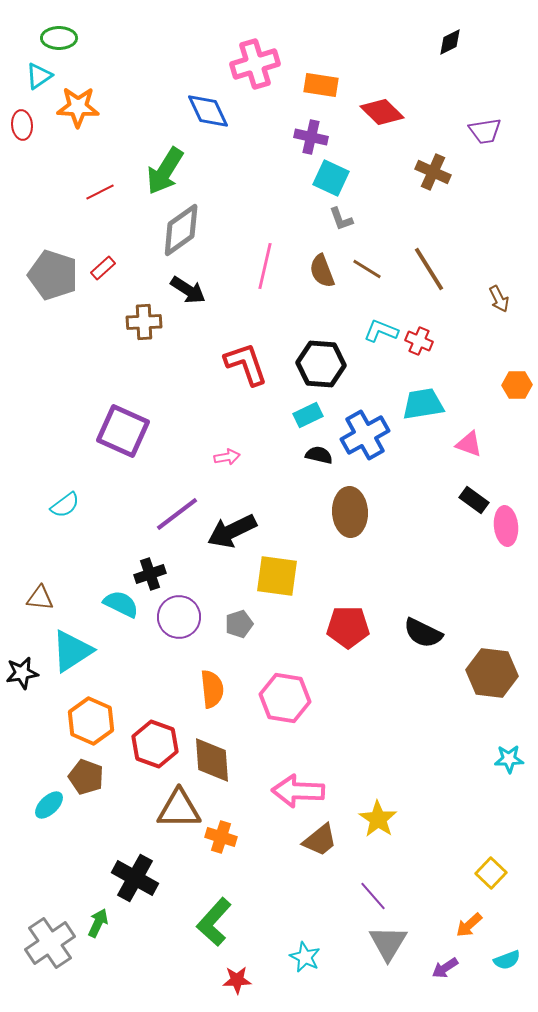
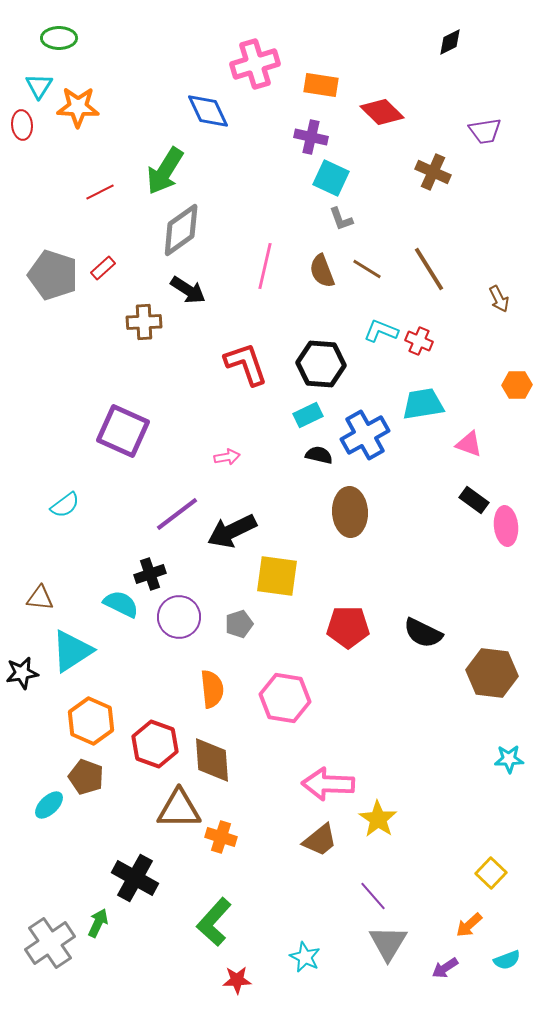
cyan triangle at (39, 76): moved 10 px down; rotated 24 degrees counterclockwise
pink arrow at (298, 791): moved 30 px right, 7 px up
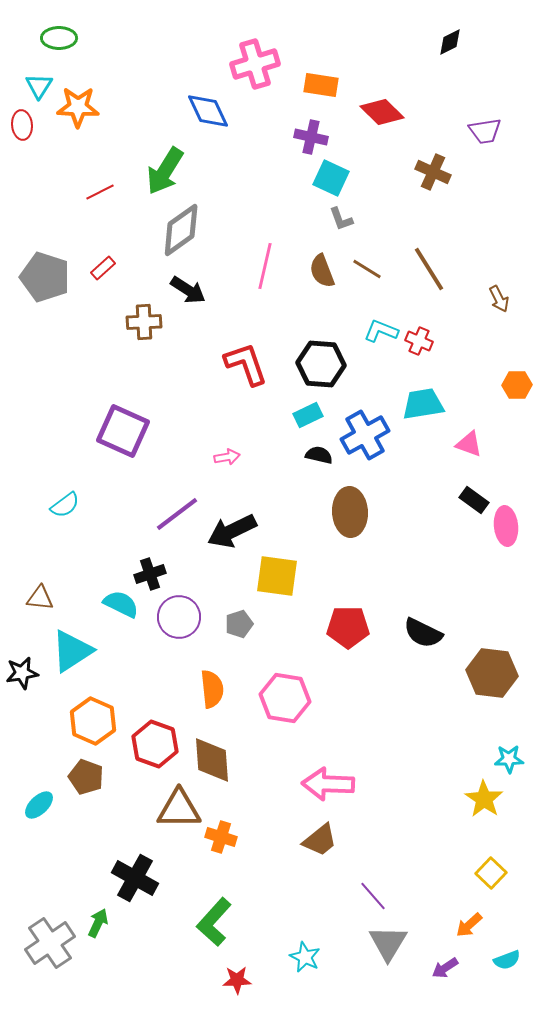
gray pentagon at (53, 275): moved 8 px left, 2 px down
orange hexagon at (91, 721): moved 2 px right
cyan ellipse at (49, 805): moved 10 px left
yellow star at (378, 819): moved 106 px right, 20 px up
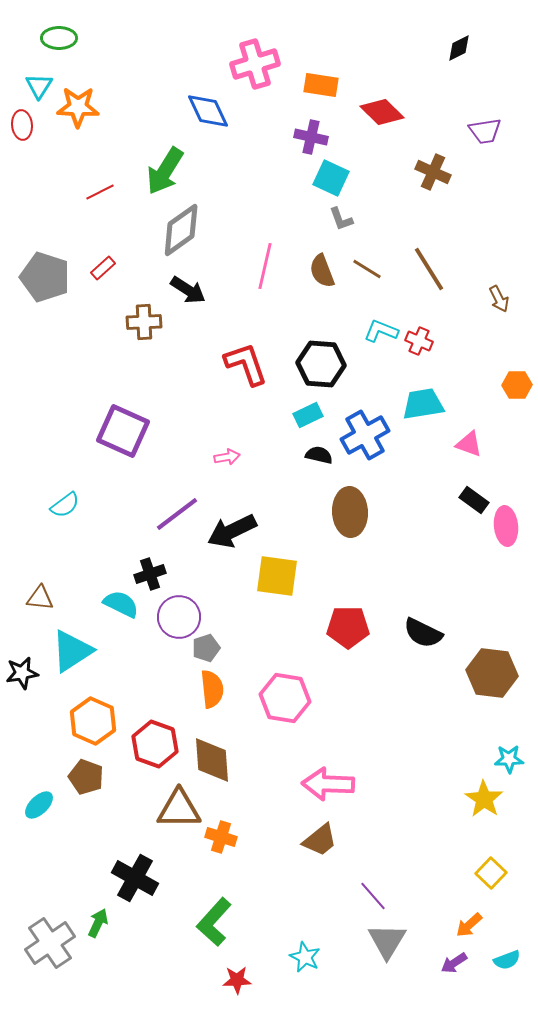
black diamond at (450, 42): moved 9 px right, 6 px down
gray pentagon at (239, 624): moved 33 px left, 24 px down
gray triangle at (388, 943): moved 1 px left, 2 px up
purple arrow at (445, 968): moved 9 px right, 5 px up
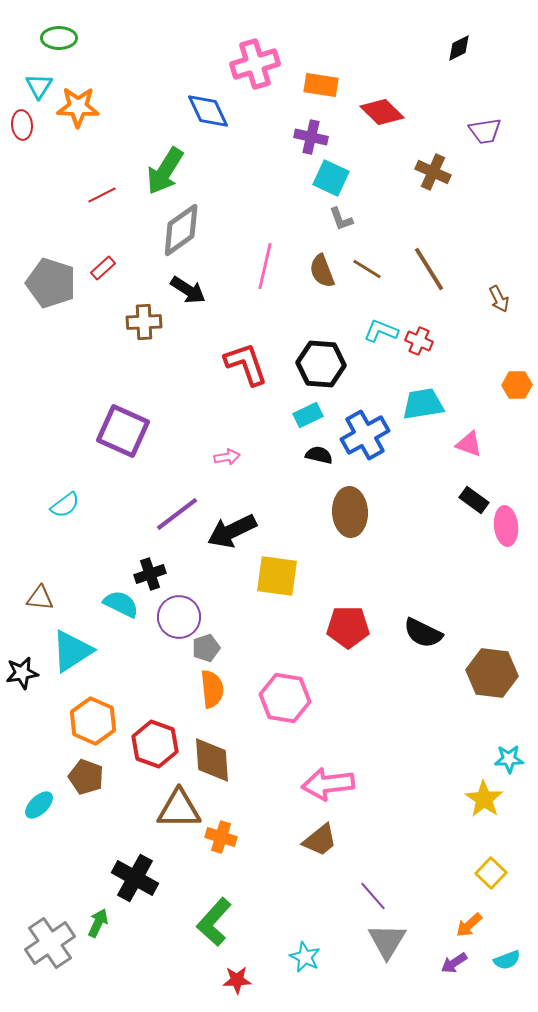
red line at (100, 192): moved 2 px right, 3 px down
gray pentagon at (45, 277): moved 6 px right, 6 px down
pink arrow at (328, 784): rotated 9 degrees counterclockwise
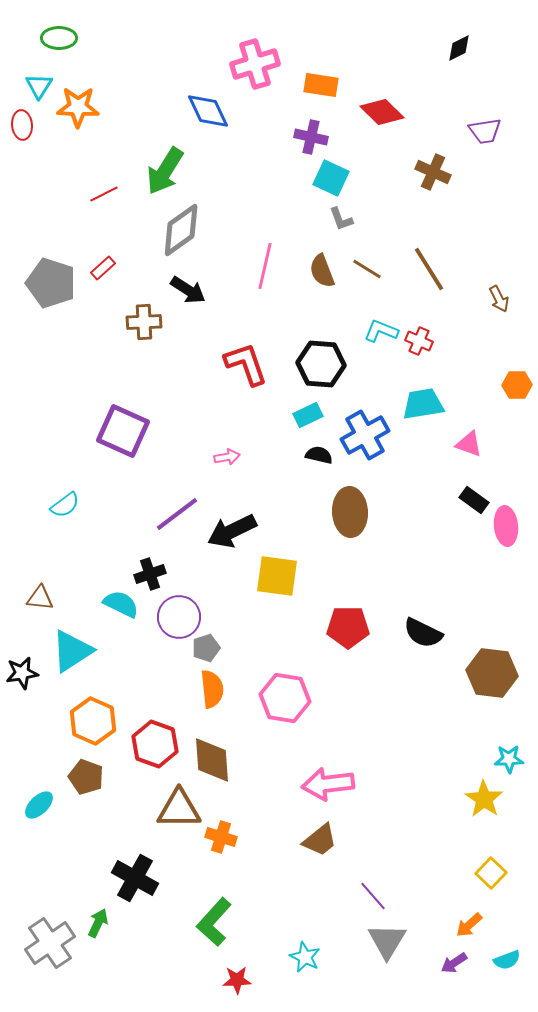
red line at (102, 195): moved 2 px right, 1 px up
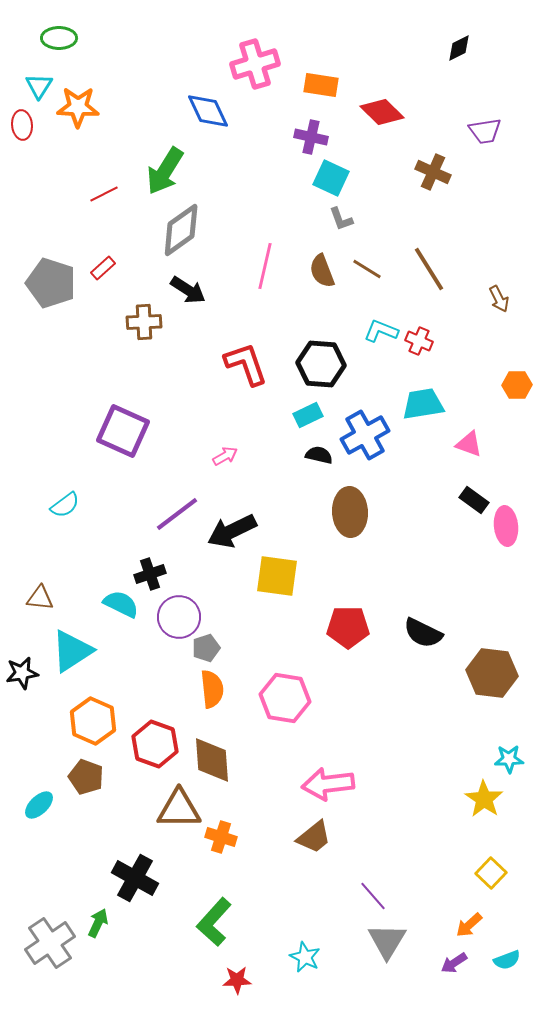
pink arrow at (227, 457): moved 2 px left, 1 px up; rotated 20 degrees counterclockwise
brown trapezoid at (320, 840): moved 6 px left, 3 px up
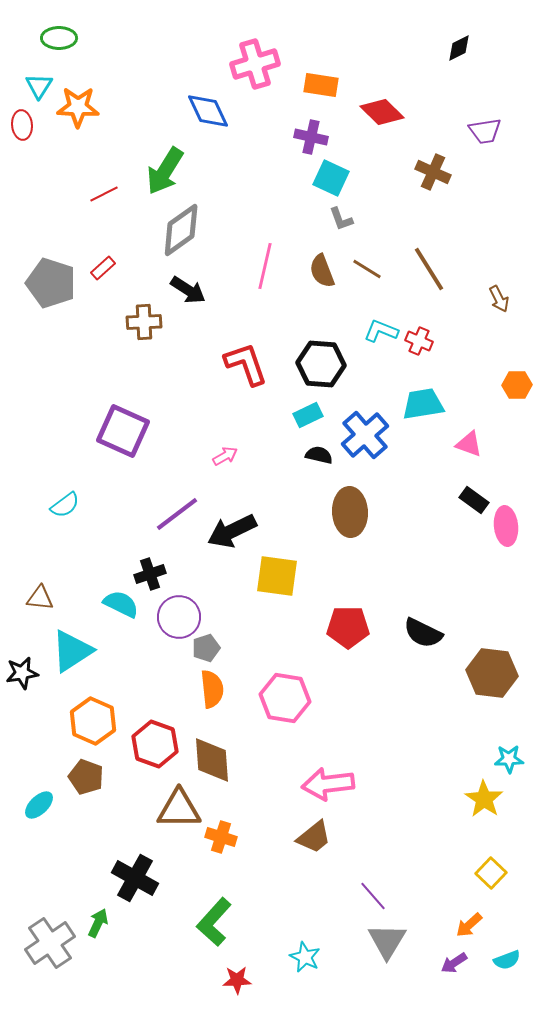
blue cross at (365, 435): rotated 12 degrees counterclockwise
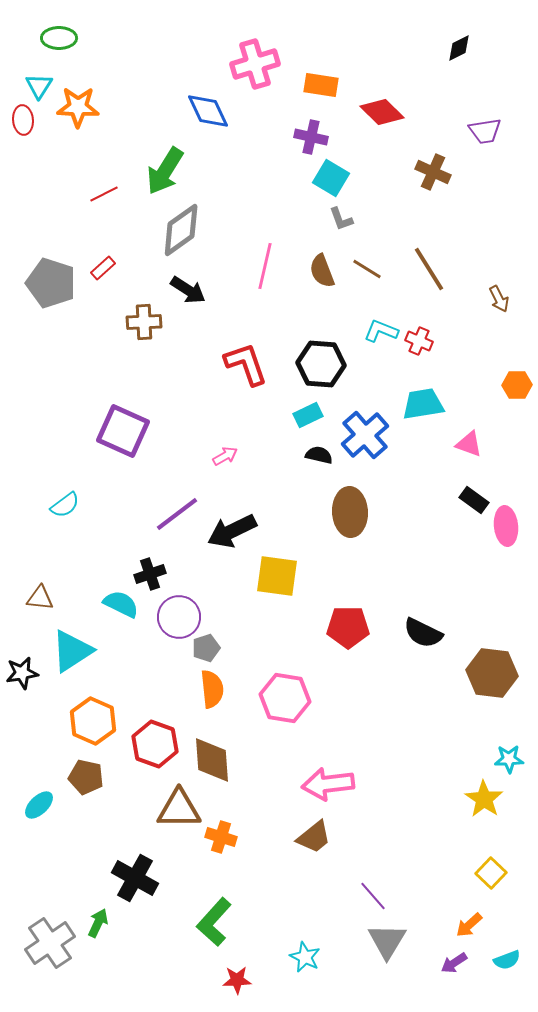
red ellipse at (22, 125): moved 1 px right, 5 px up
cyan square at (331, 178): rotated 6 degrees clockwise
brown pentagon at (86, 777): rotated 8 degrees counterclockwise
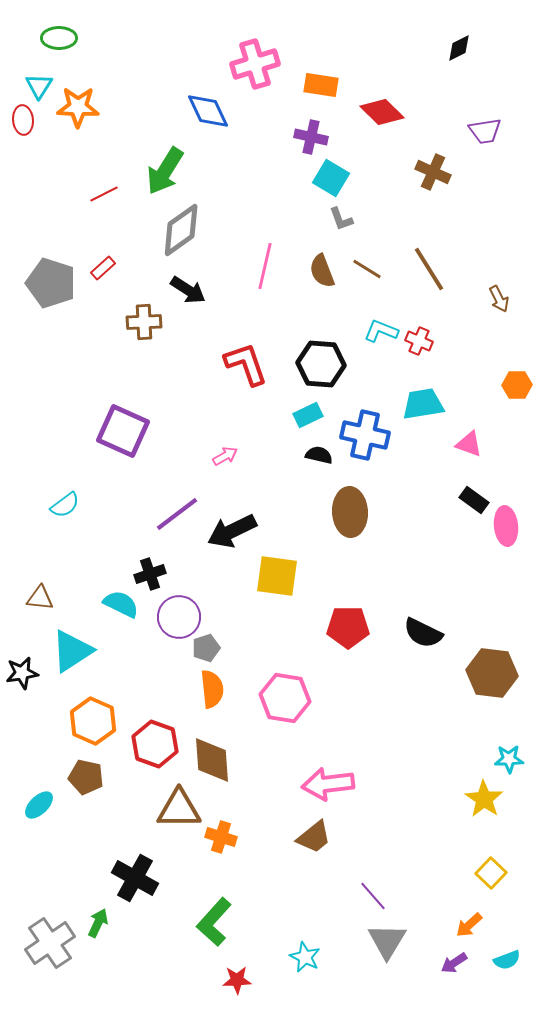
blue cross at (365, 435): rotated 36 degrees counterclockwise
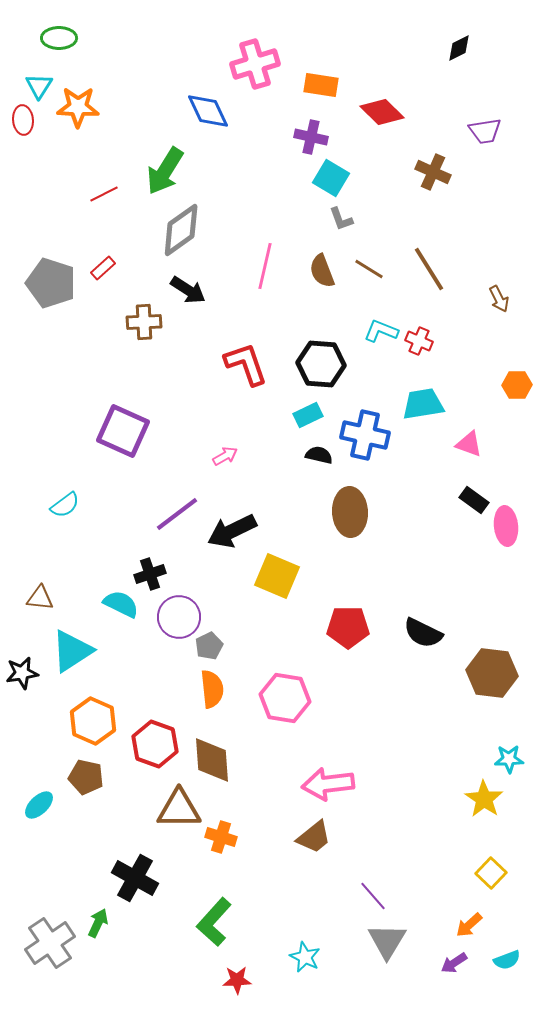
brown line at (367, 269): moved 2 px right
yellow square at (277, 576): rotated 15 degrees clockwise
gray pentagon at (206, 648): moved 3 px right, 2 px up; rotated 8 degrees counterclockwise
